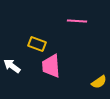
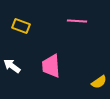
yellow rectangle: moved 16 px left, 18 px up
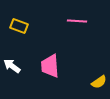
yellow rectangle: moved 2 px left
pink trapezoid: moved 1 px left
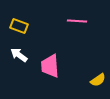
white arrow: moved 7 px right, 11 px up
yellow semicircle: moved 1 px left, 2 px up
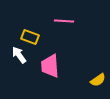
pink line: moved 13 px left
yellow rectangle: moved 11 px right, 11 px down
white arrow: rotated 18 degrees clockwise
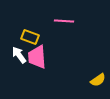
pink trapezoid: moved 13 px left, 9 px up
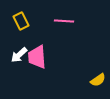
yellow rectangle: moved 9 px left, 16 px up; rotated 42 degrees clockwise
white arrow: rotated 96 degrees counterclockwise
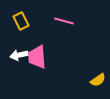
pink line: rotated 12 degrees clockwise
white arrow: rotated 30 degrees clockwise
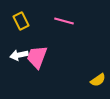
pink trapezoid: rotated 25 degrees clockwise
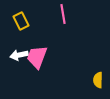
pink line: moved 1 px left, 7 px up; rotated 66 degrees clockwise
yellow semicircle: rotated 126 degrees clockwise
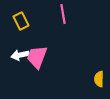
white arrow: moved 1 px right
yellow semicircle: moved 1 px right, 1 px up
